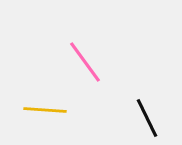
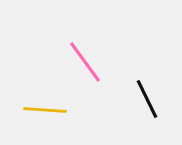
black line: moved 19 px up
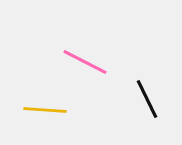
pink line: rotated 27 degrees counterclockwise
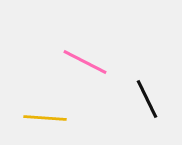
yellow line: moved 8 px down
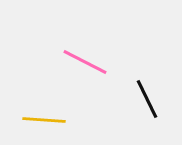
yellow line: moved 1 px left, 2 px down
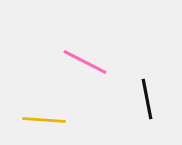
black line: rotated 15 degrees clockwise
